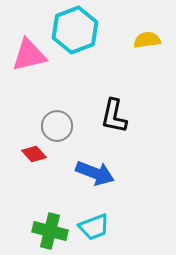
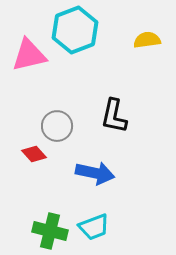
blue arrow: rotated 9 degrees counterclockwise
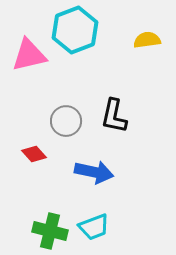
gray circle: moved 9 px right, 5 px up
blue arrow: moved 1 px left, 1 px up
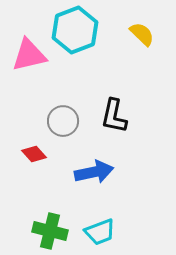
yellow semicircle: moved 5 px left, 6 px up; rotated 52 degrees clockwise
gray circle: moved 3 px left
blue arrow: rotated 24 degrees counterclockwise
cyan trapezoid: moved 6 px right, 5 px down
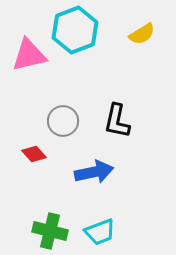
yellow semicircle: rotated 104 degrees clockwise
black L-shape: moved 3 px right, 5 px down
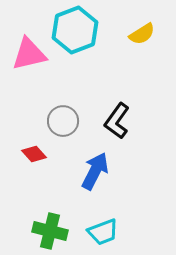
pink triangle: moved 1 px up
black L-shape: rotated 24 degrees clockwise
blue arrow: moved 1 px right, 1 px up; rotated 51 degrees counterclockwise
cyan trapezoid: moved 3 px right
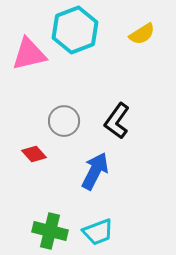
gray circle: moved 1 px right
cyan trapezoid: moved 5 px left
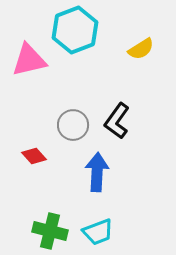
yellow semicircle: moved 1 px left, 15 px down
pink triangle: moved 6 px down
gray circle: moved 9 px right, 4 px down
red diamond: moved 2 px down
blue arrow: moved 2 px right, 1 px down; rotated 24 degrees counterclockwise
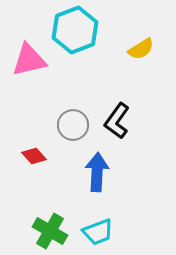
green cross: rotated 16 degrees clockwise
